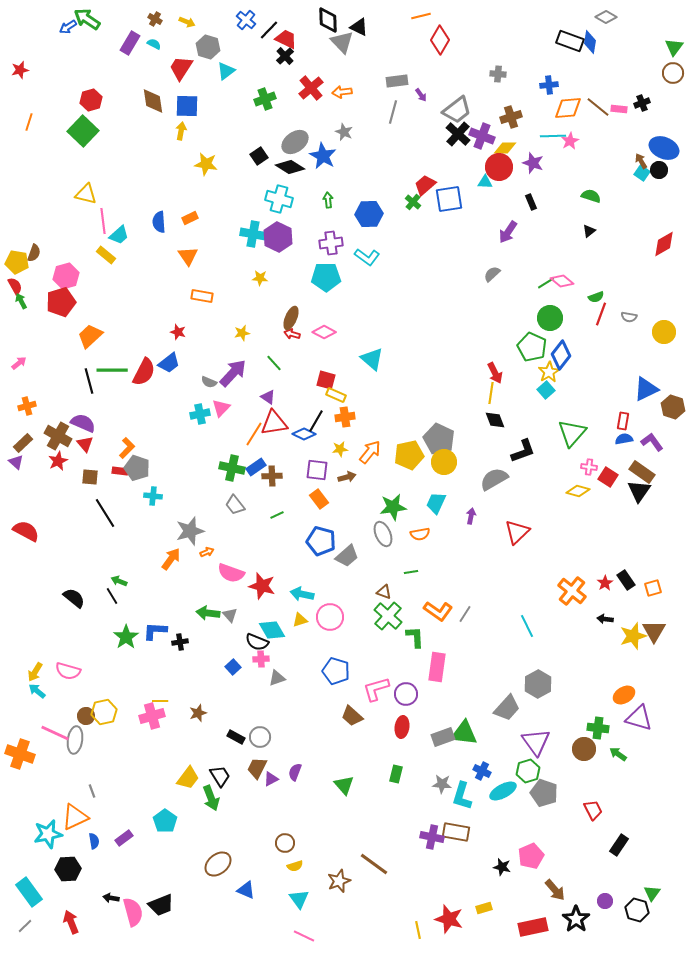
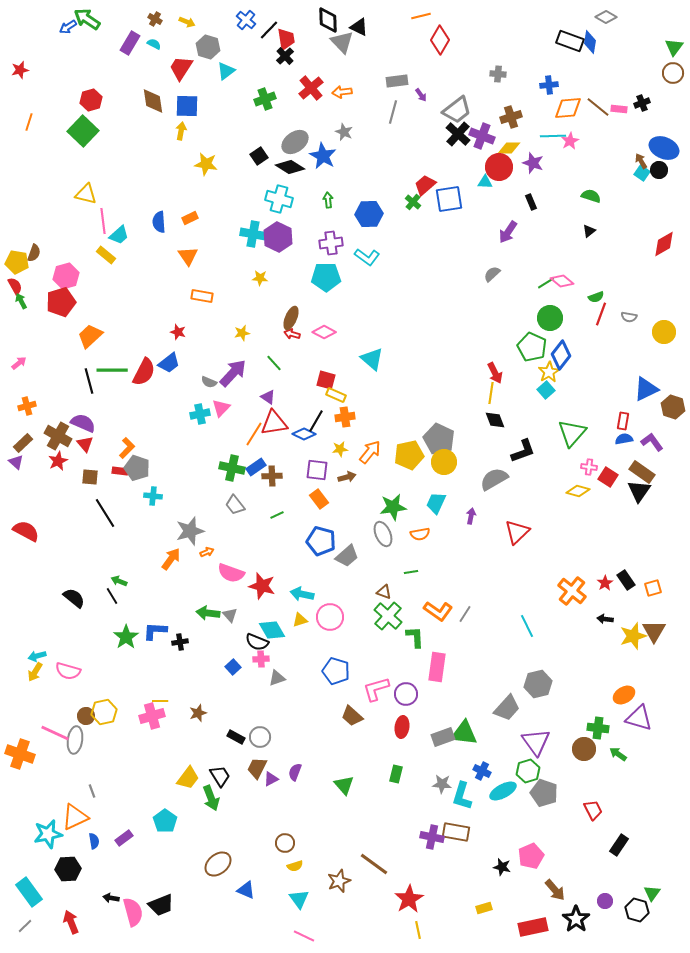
red trapezoid at (286, 39): rotated 55 degrees clockwise
yellow diamond at (505, 148): moved 4 px right
gray hexagon at (538, 684): rotated 16 degrees clockwise
cyan arrow at (37, 691): moved 35 px up; rotated 54 degrees counterclockwise
red star at (449, 919): moved 40 px left, 20 px up; rotated 24 degrees clockwise
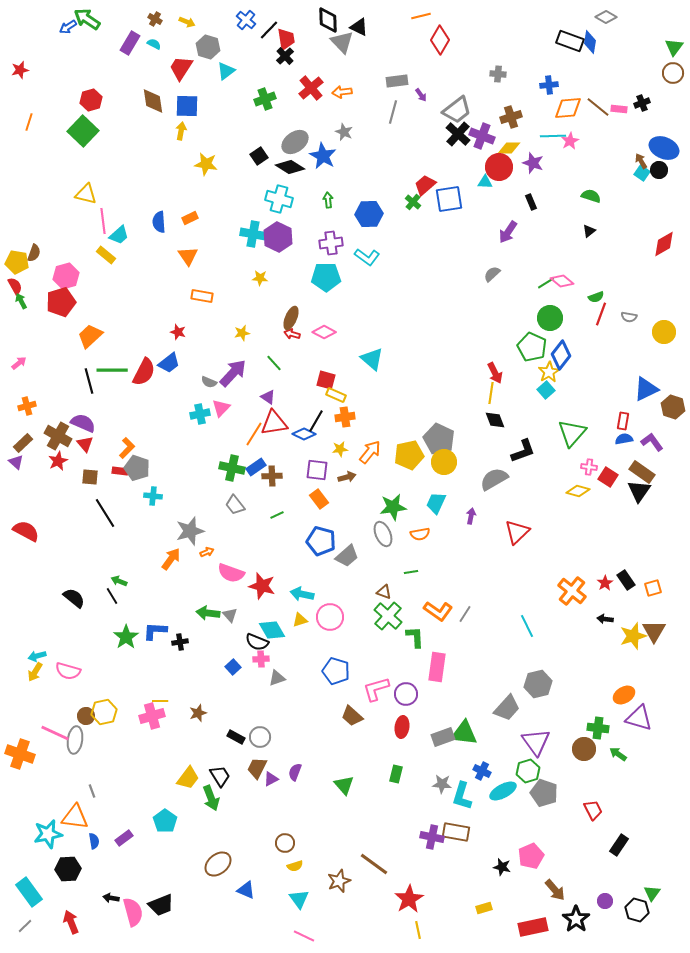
orange triangle at (75, 817): rotated 32 degrees clockwise
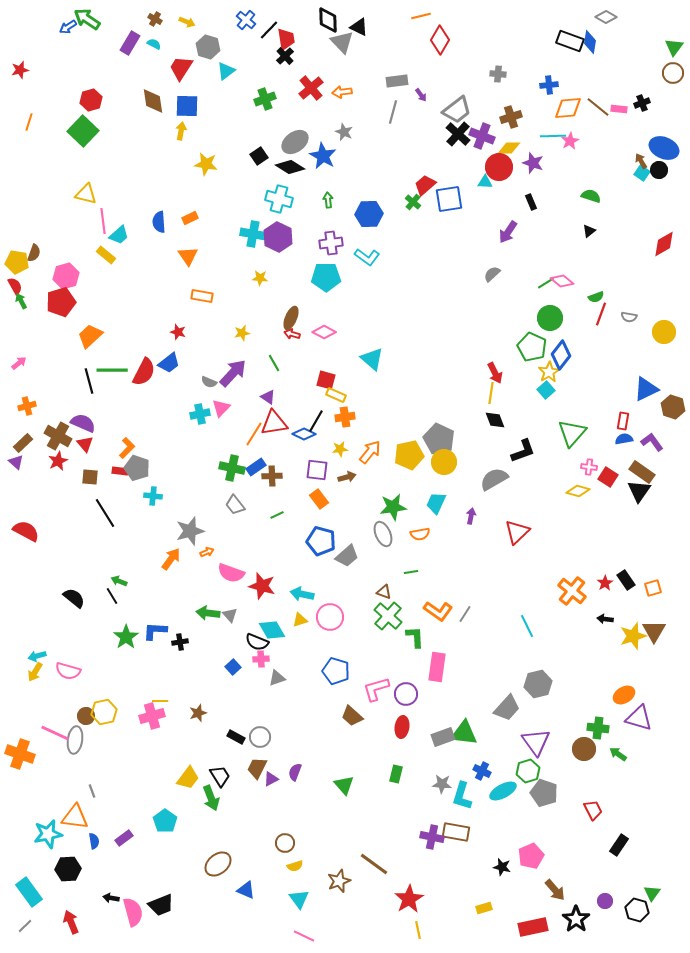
green line at (274, 363): rotated 12 degrees clockwise
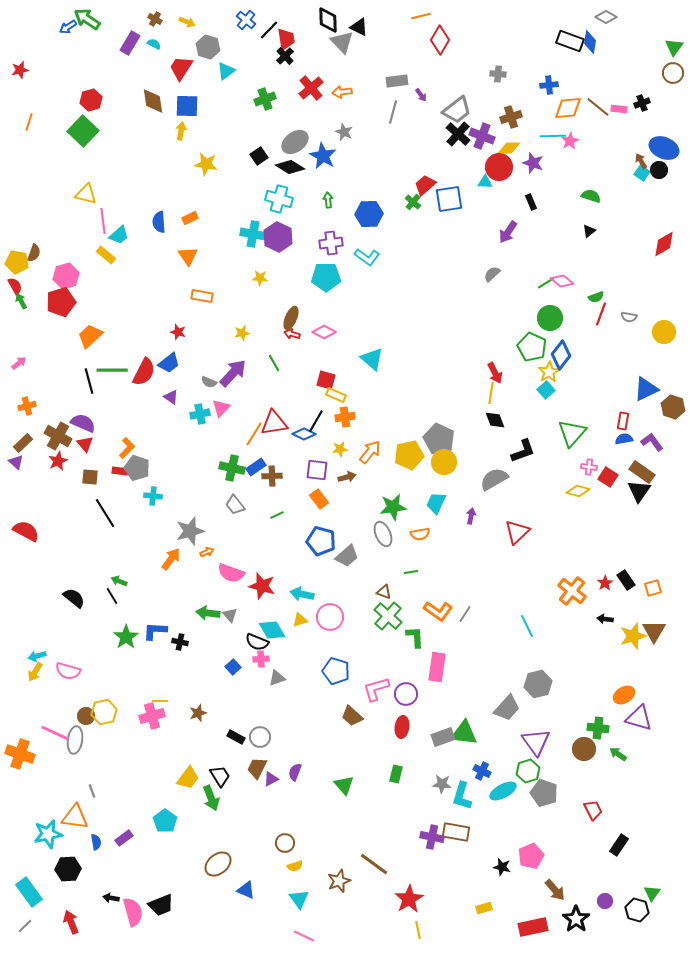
purple triangle at (268, 397): moved 97 px left
black cross at (180, 642): rotated 21 degrees clockwise
blue semicircle at (94, 841): moved 2 px right, 1 px down
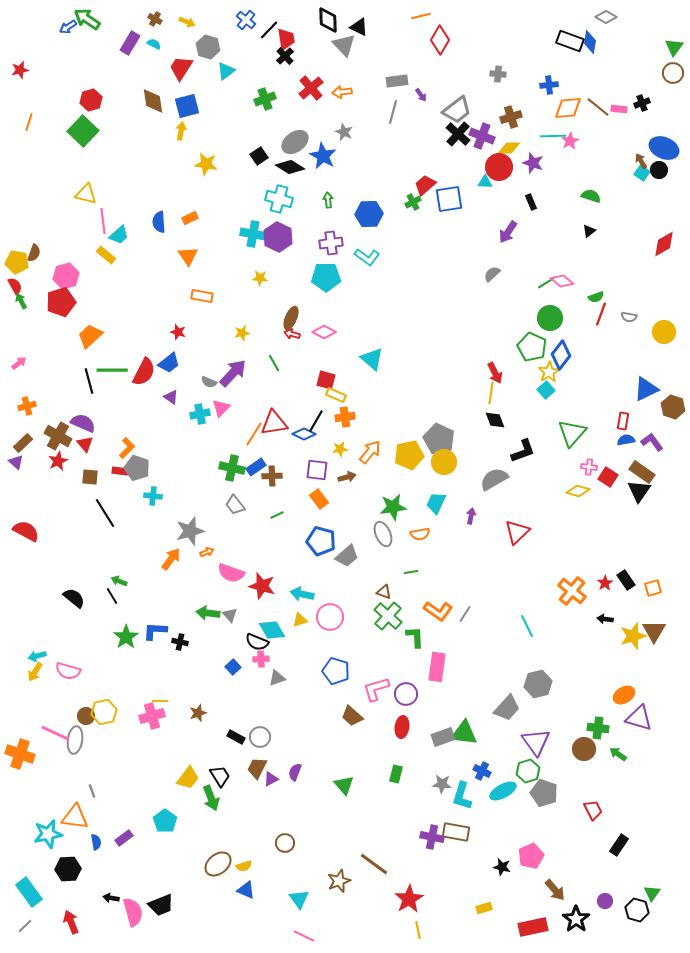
gray triangle at (342, 42): moved 2 px right, 3 px down
blue square at (187, 106): rotated 15 degrees counterclockwise
green cross at (413, 202): rotated 21 degrees clockwise
blue semicircle at (624, 439): moved 2 px right, 1 px down
yellow semicircle at (295, 866): moved 51 px left
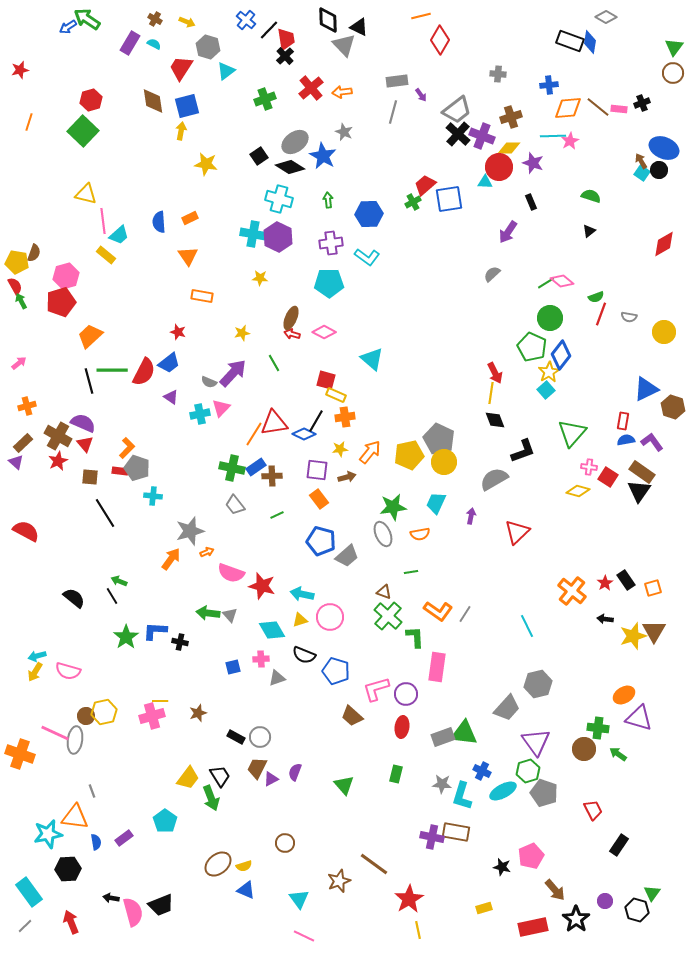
cyan pentagon at (326, 277): moved 3 px right, 6 px down
black semicircle at (257, 642): moved 47 px right, 13 px down
blue square at (233, 667): rotated 28 degrees clockwise
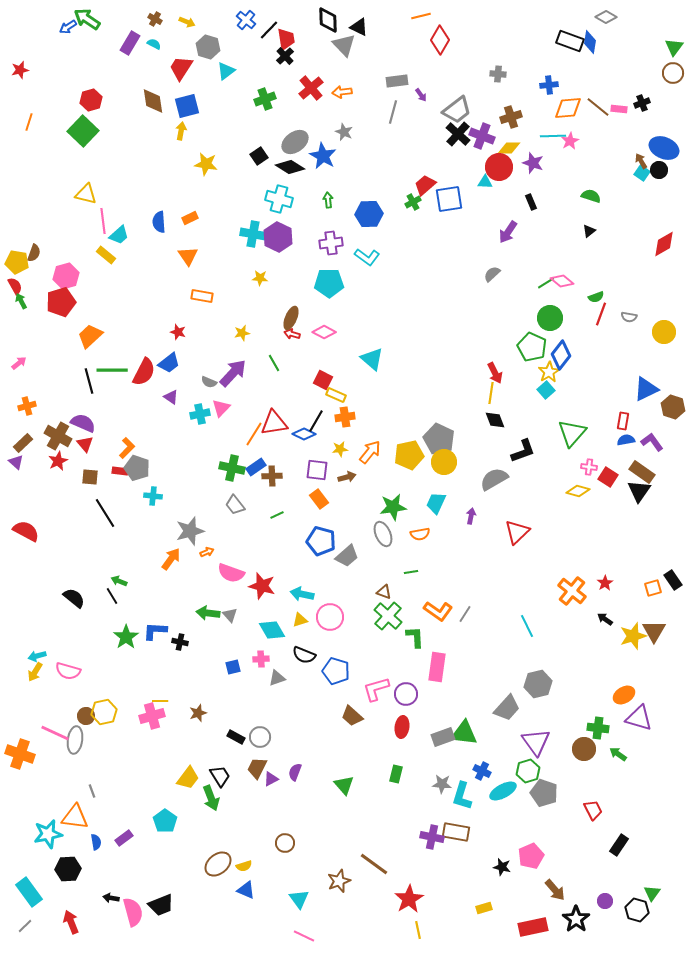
red square at (326, 380): moved 3 px left; rotated 12 degrees clockwise
black rectangle at (626, 580): moved 47 px right
black arrow at (605, 619): rotated 28 degrees clockwise
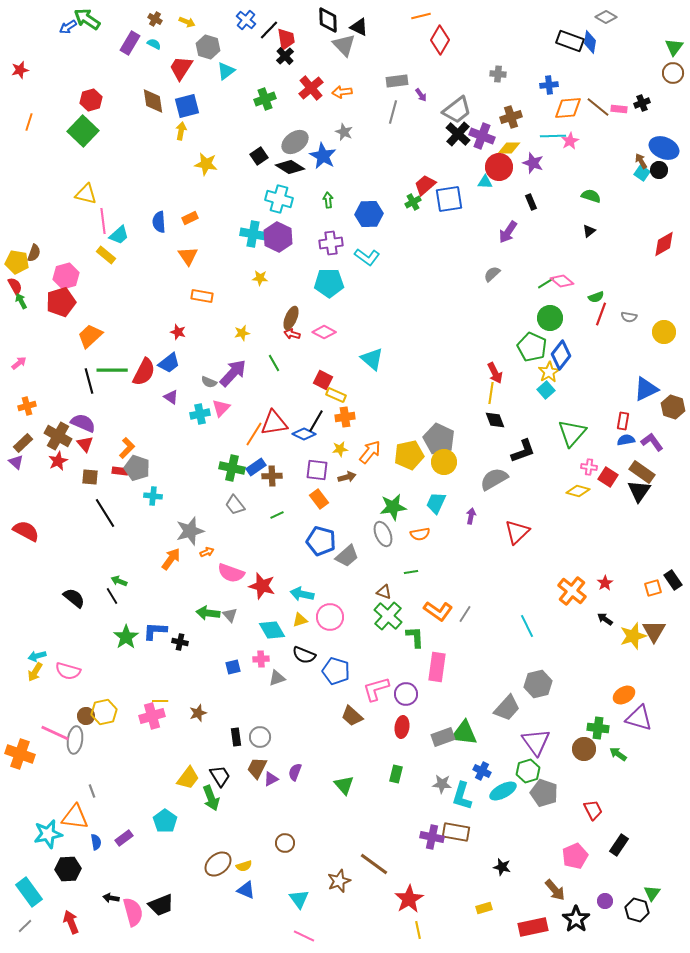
black rectangle at (236, 737): rotated 54 degrees clockwise
pink pentagon at (531, 856): moved 44 px right
